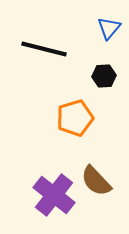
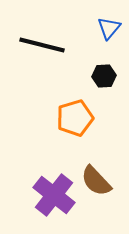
black line: moved 2 px left, 4 px up
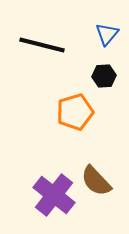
blue triangle: moved 2 px left, 6 px down
orange pentagon: moved 6 px up
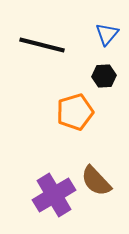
purple cross: rotated 21 degrees clockwise
